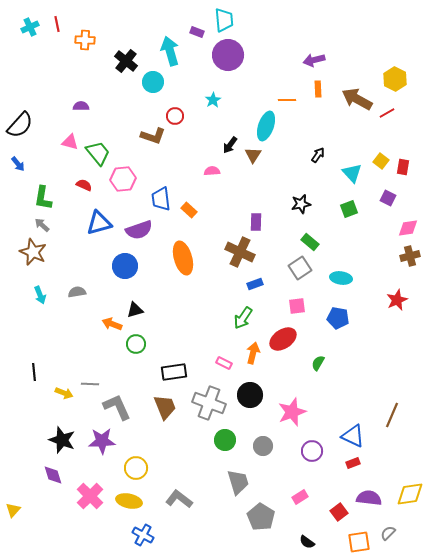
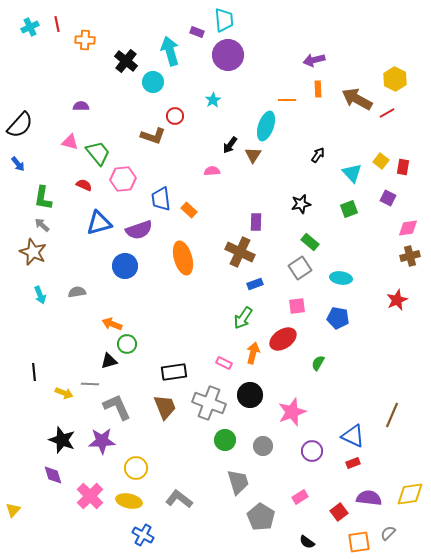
black triangle at (135, 310): moved 26 px left, 51 px down
green circle at (136, 344): moved 9 px left
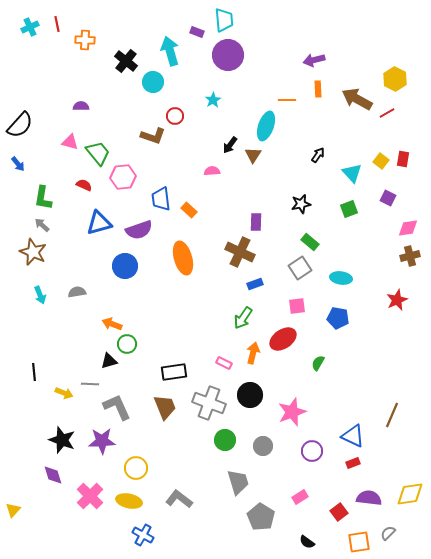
red rectangle at (403, 167): moved 8 px up
pink hexagon at (123, 179): moved 2 px up
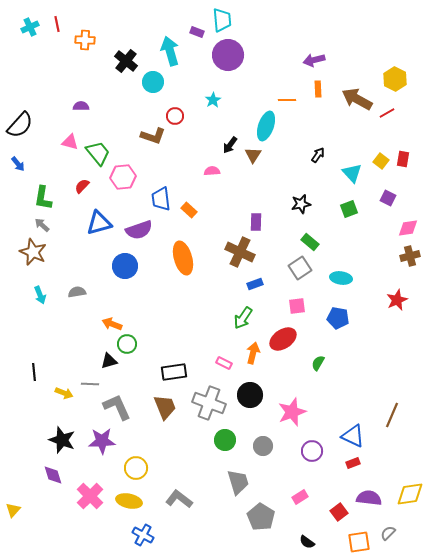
cyan trapezoid at (224, 20): moved 2 px left
red semicircle at (84, 185): moved 2 px left, 1 px down; rotated 70 degrees counterclockwise
